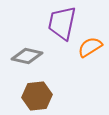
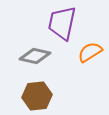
orange semicircle: moved 5 px down
gray diamond: moved 8 px right
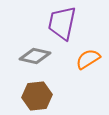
orange semicircle: moved 2 px left, 7 px down
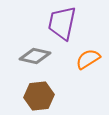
brown hexagon: moved 2 px right
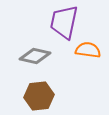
purple trapezoid: moved 2 px right, 1 px up
orange semicircle: moved 9 px up; rotated 40 degrees clockwise
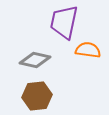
gray diamond: moved 4 px down
brown hexagon: moved 2 px left
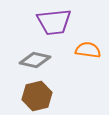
purple trapezoid: moved 10 px left; rotated 108 degrees counterclockwise
brown hexagon: rotated 8 degrees counterclockwise
